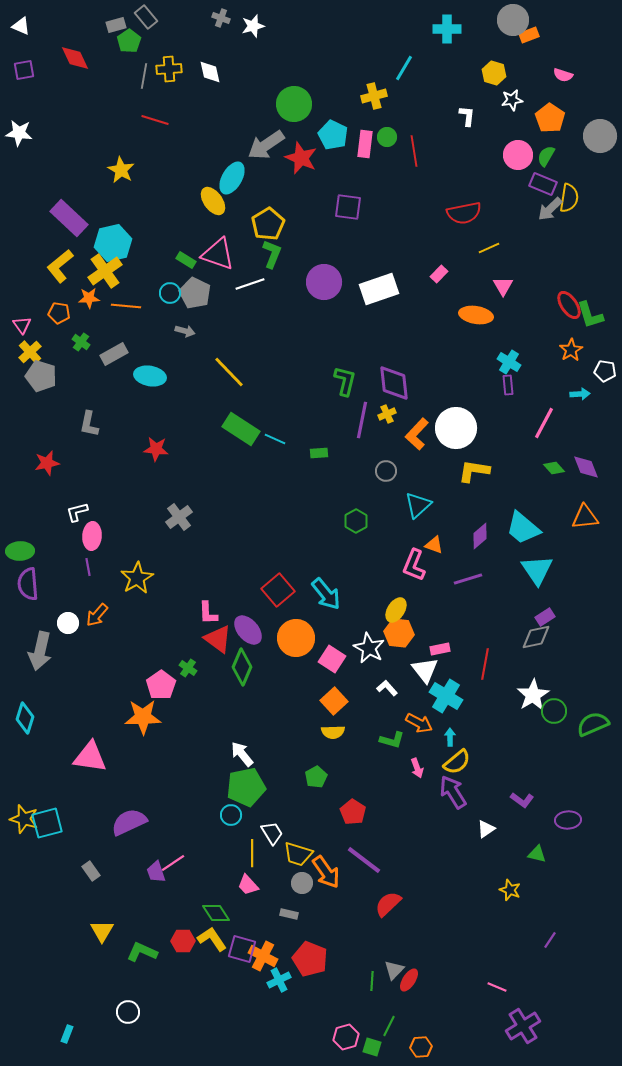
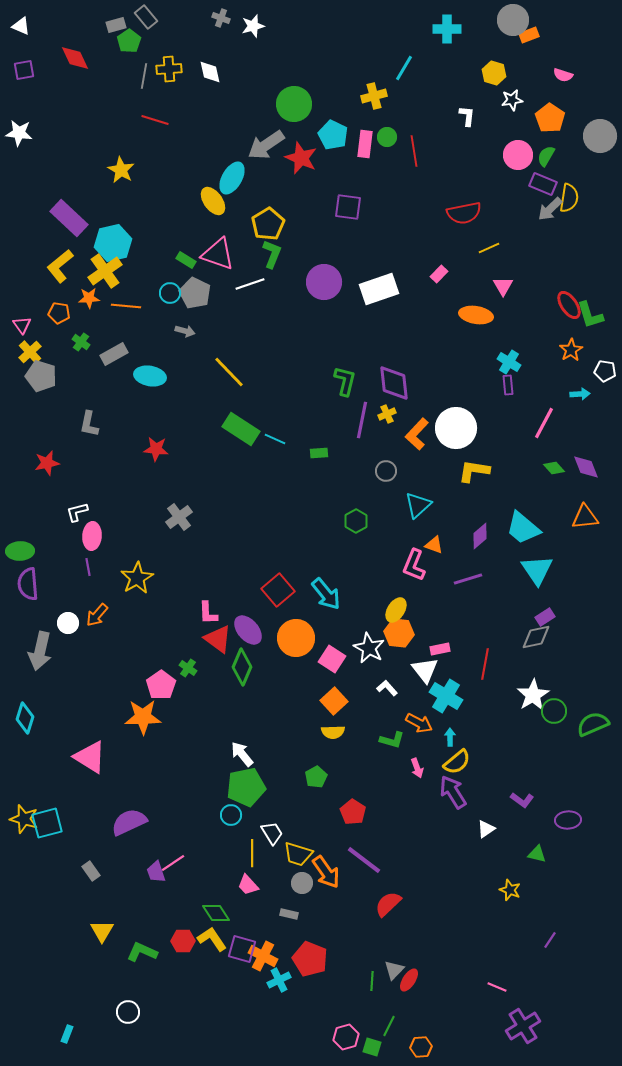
pink triangle at (90, 757): rotated 24 degrees clockwise
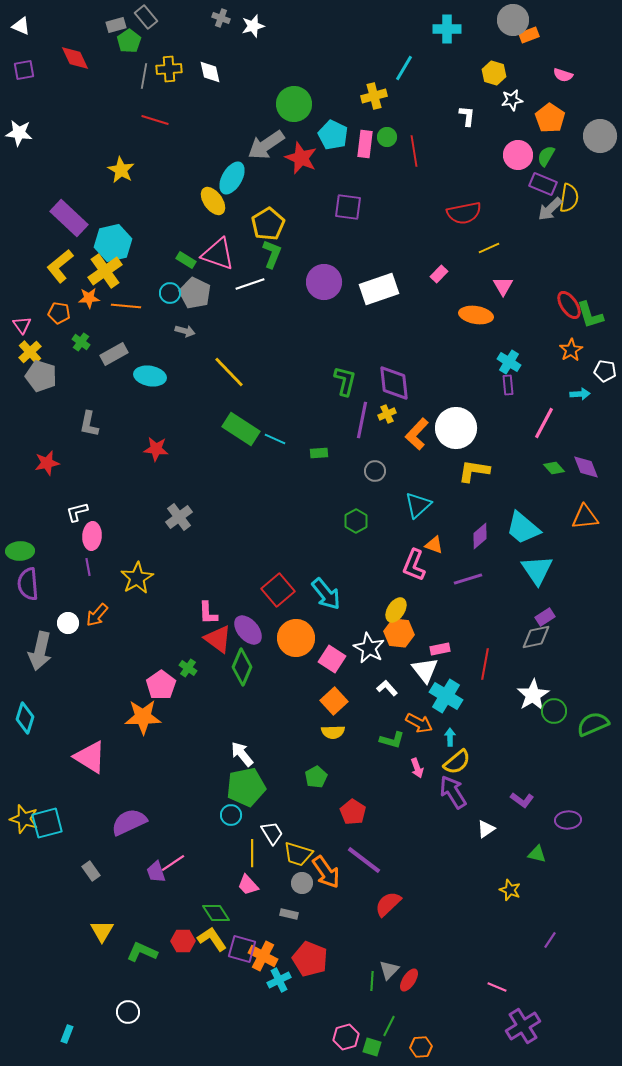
gray circle at (386, 471): moved 11 px left
gray triangle at (394, 970): moved 5 px left
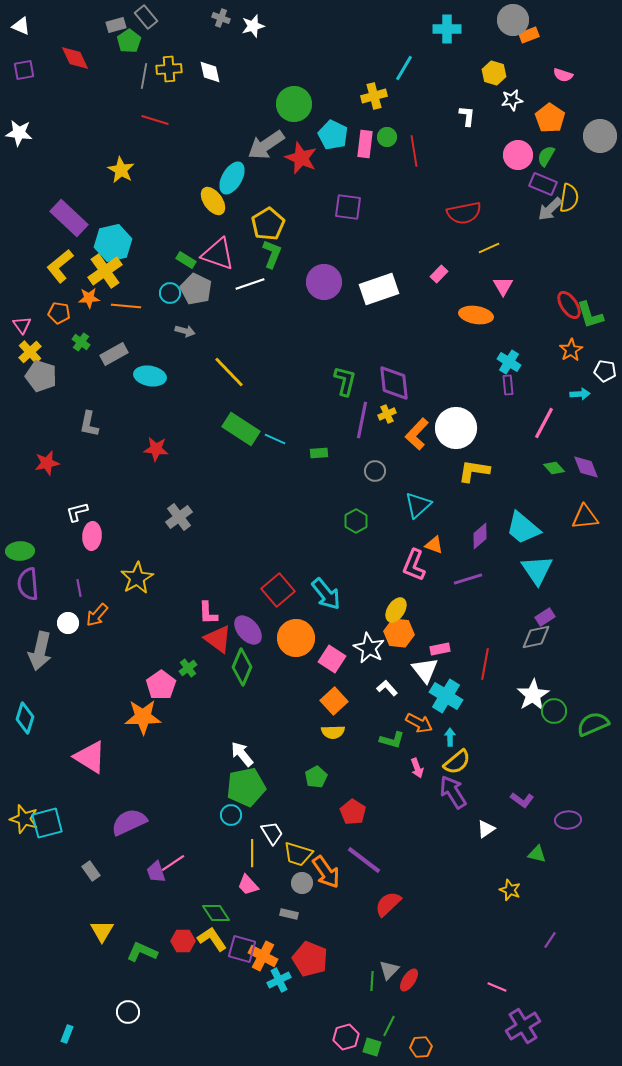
gray pentagon at (195, 293): moved 1 px right, 4 px up
purple line at (88, 567): moved 9 px left, 21 px down
green cross at (188, 668): rotated 18 degrees clockwise
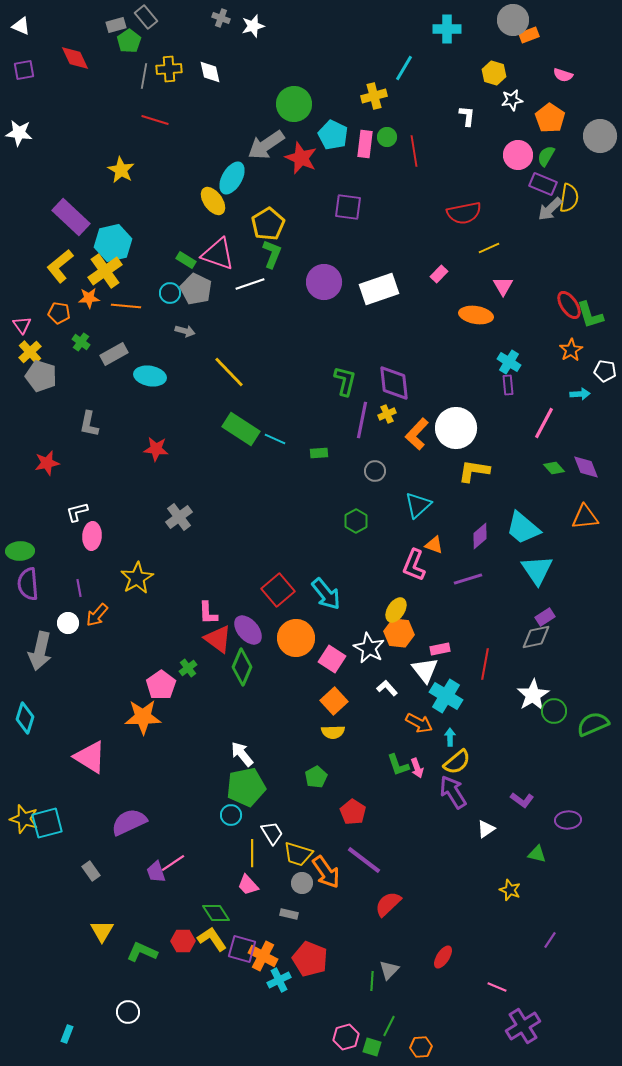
purple rectangle at (69, 218): moved 2 px right, 1 px up
green L-shape at (392, 740): moved 6 px right, 25 px down; rotated 55 degrees clockwise
red ellipse at (409, 980): moved 34 px right, 23 px up
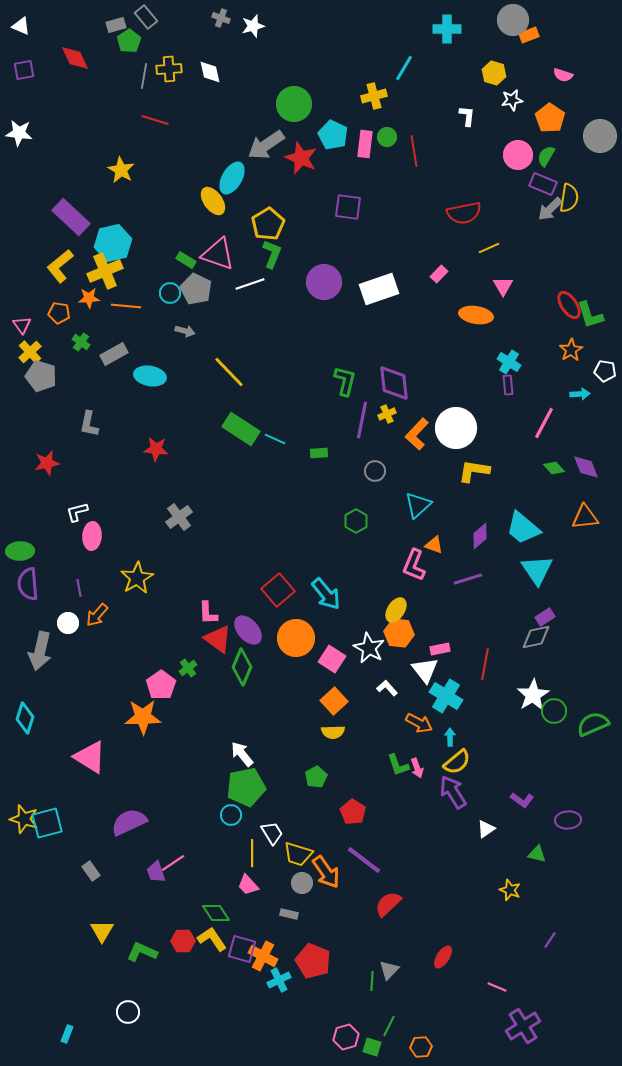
yellow cross at (105, 271): rotated 12 degrees clockwise
red pentagon at (310, 959): moved 3 px right, 2 px down
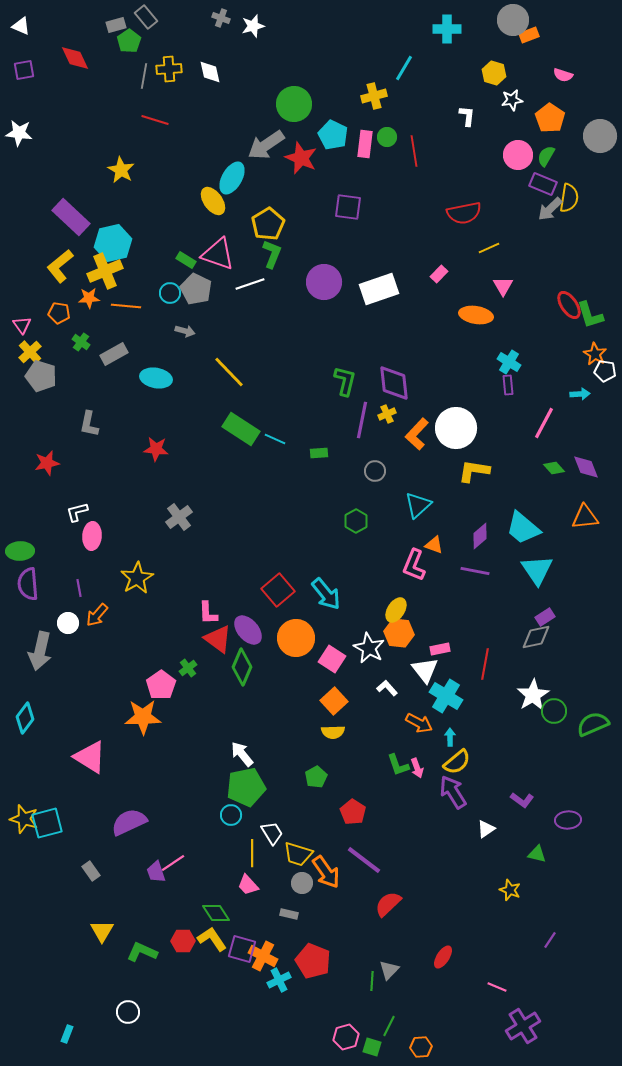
orange star at (571, 350): moved 24 px right, 4 px down; rotated 10 degrees counterclockwise
cyan ellipse at (150, 376): moved 6 px right, 2 px down
purple line at (468, 579): moved 7 px right, 8 px up; rotated 28 degrees clockwise
cyan diamond at (25, 718): rotated 20 degrees clockwise
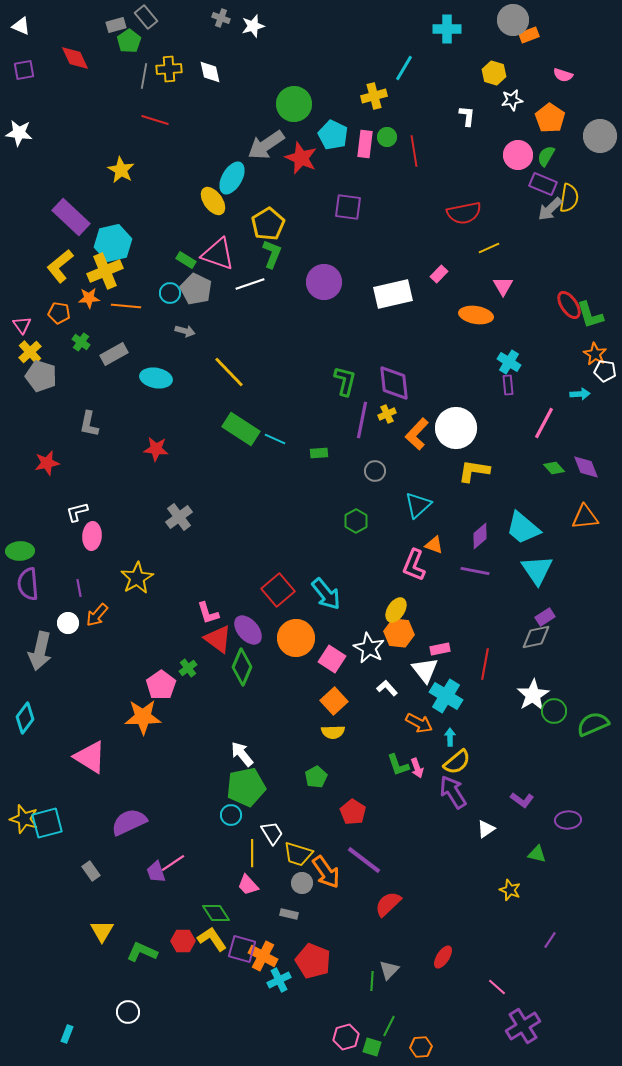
white rectangle at (379, 289): moved 14 px right, 5 px down; rotated 6 degrees clockwise
pink L-shape at (208, 613): rotated 15 degrees counterclockwise
pink line at (497, 987): rotated 18 degrees clockwise
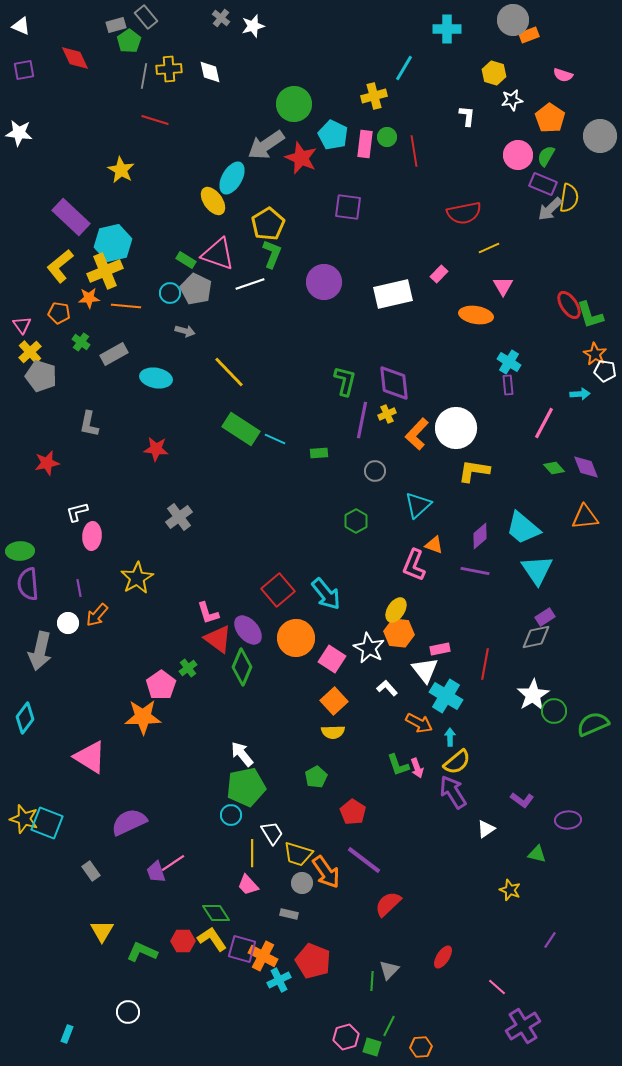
gray cross at (221, 18): rotated 18 degrees clockwise
cyan square at (47, 823): rotated 36 degrees clockwise
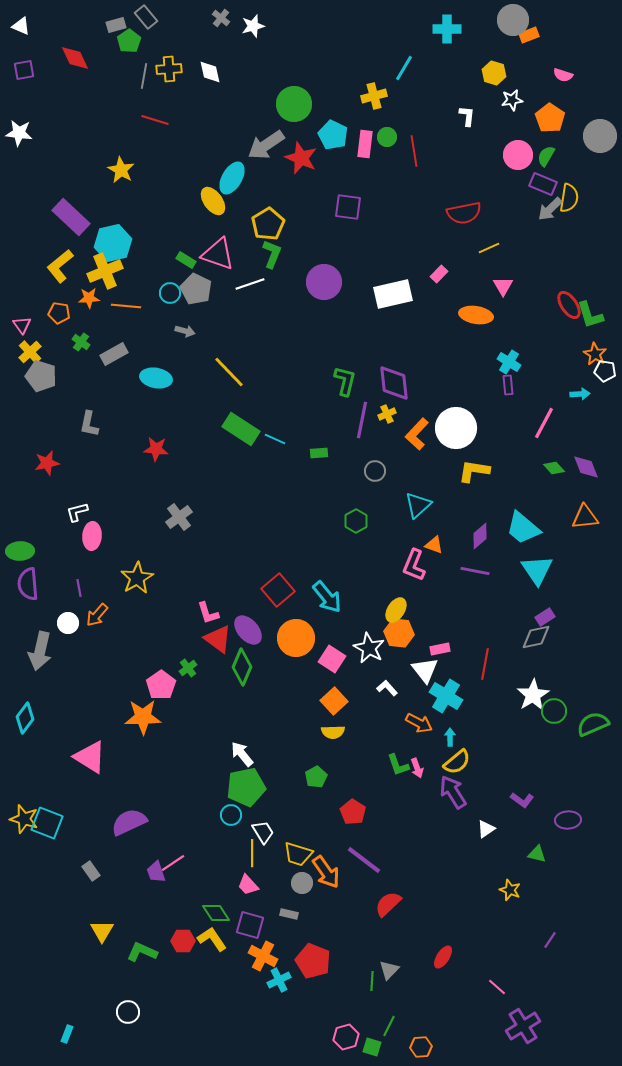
cyan arrow at (326, 594): moved 1 px right, 3 px down
white trapezoid at (272, 833): moved 9 px left, 1 px up
purple square at (242, 949): moved 8 px right, 24 px up
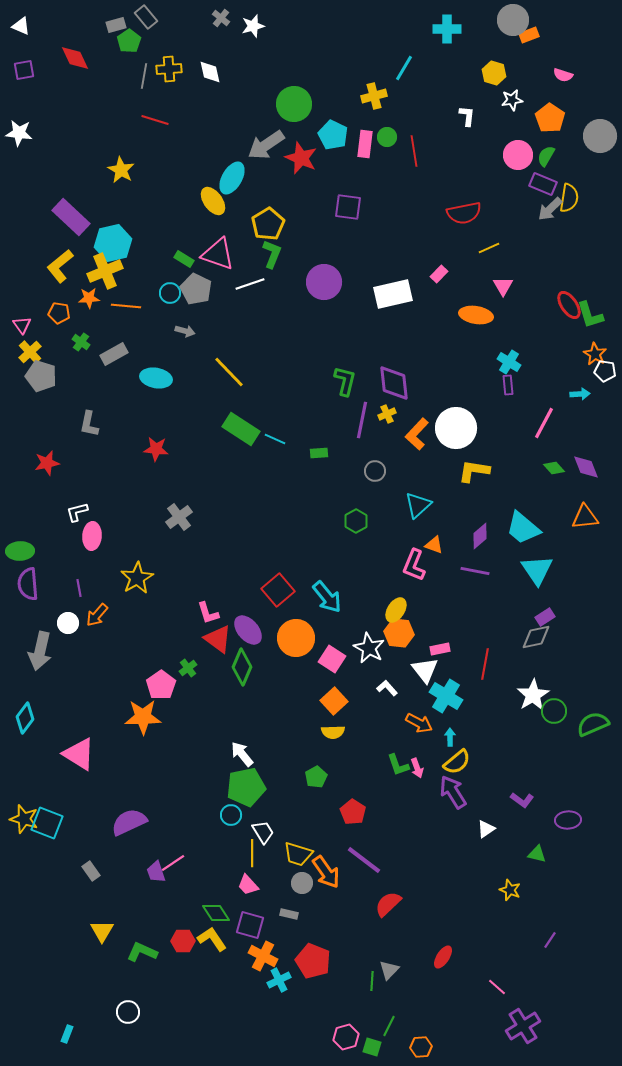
green rectangle at (186, 260): moved 2 px left, 1 px up
pink triangle at (90, 757): moved 11 px left, 3 px up
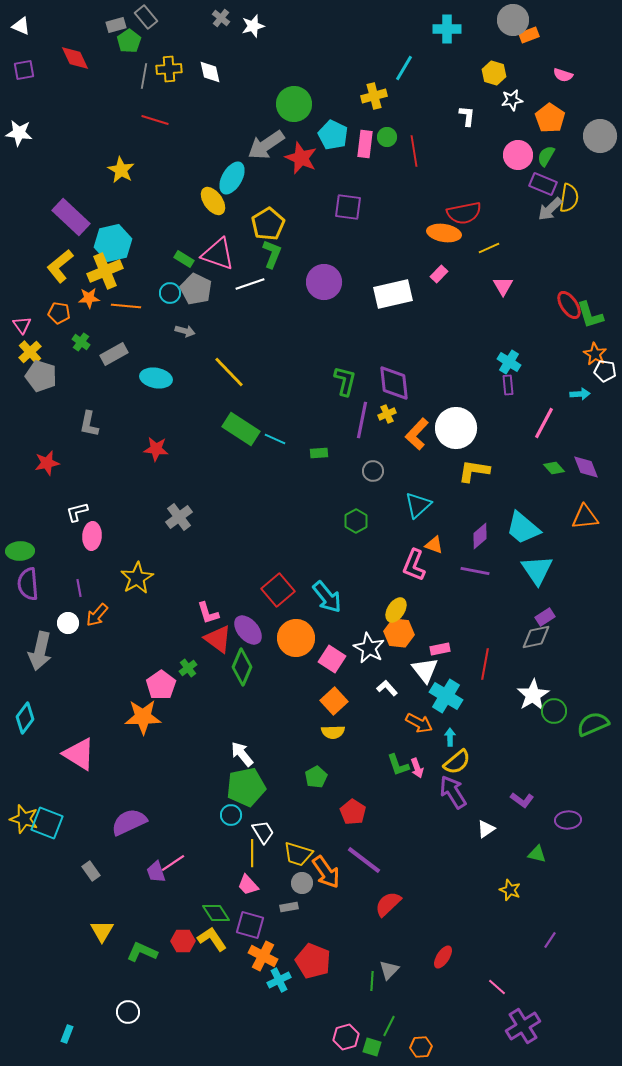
orange ellipse at (476, 315): moved 32 px left, 82 px up
gray circle at (375, 471): moved 2 px left
gray rectangle at (289, 914): moved 7 px up; rotated 24 degrees counterclockwise
